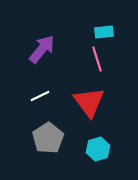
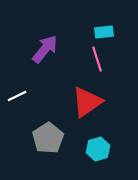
purple arrow: moved 3 px right
white line: moved 23 px left
red triangle: moved 2 px left; rotated 32 degrees clockwise
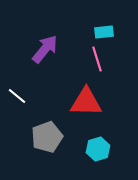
white line: rotated 66 degrees clockwise
red triangle: moved 1 px left; rotated 36 degrees clockwise
gray pentagon: moved 1 px left, 1 px up; rotated 12 degrees clockwise
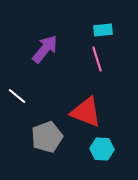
cyan rectangle: moved 1 px left, 2 px up
red triangle: moved 10 px down; rotated 20 degrees clockwise
cyan hexagon: moved 4 px right; rotated 20 degrees clockwise
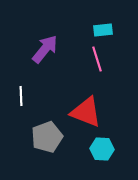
white line: moved 4 px right; rotated 48 degrees clockwise
